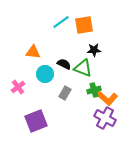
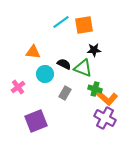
green cross: moved 1 px right, 1 px up; rotated 32 degrees clockwise
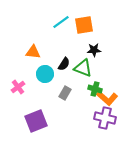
black semicircle: rotated 96 degrees clockwise
purple cross: rotated 15 degrees counterclockwise
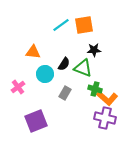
cyan line: moved 3 px down
